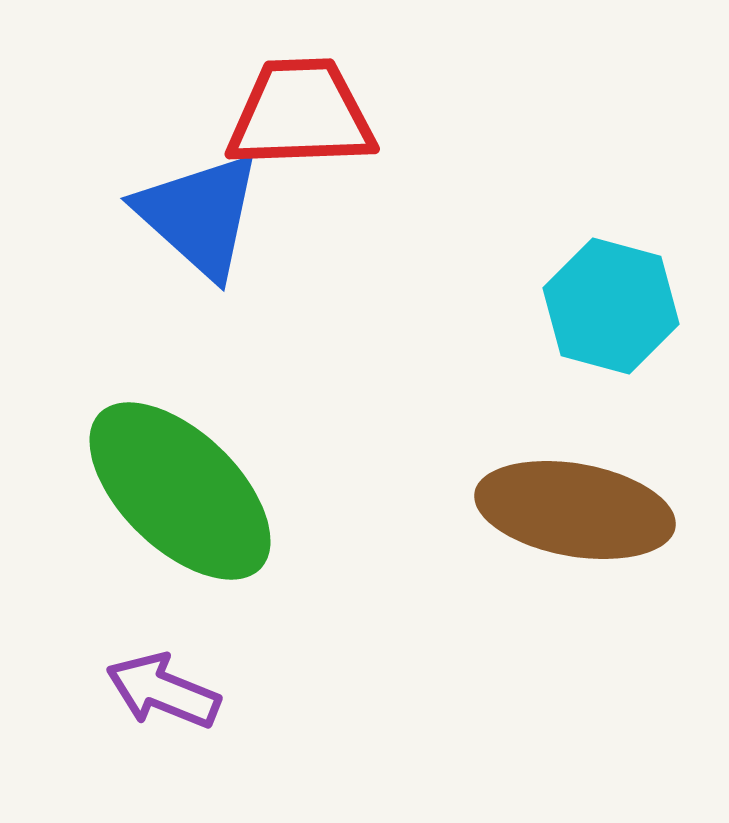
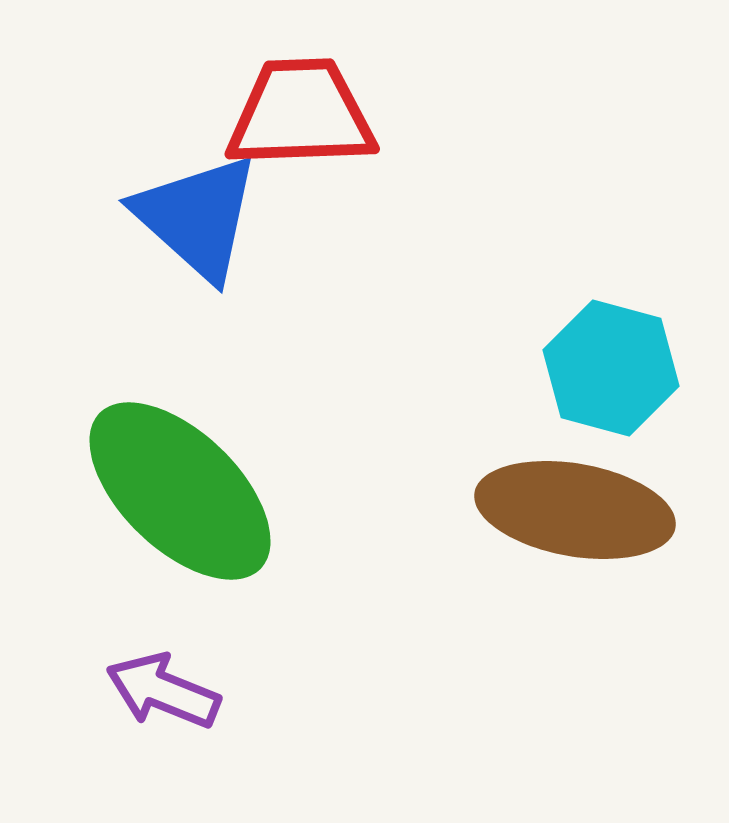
blue triangle: moved 2 px left, 2 px down
cyan hexagon: moved 62 px down
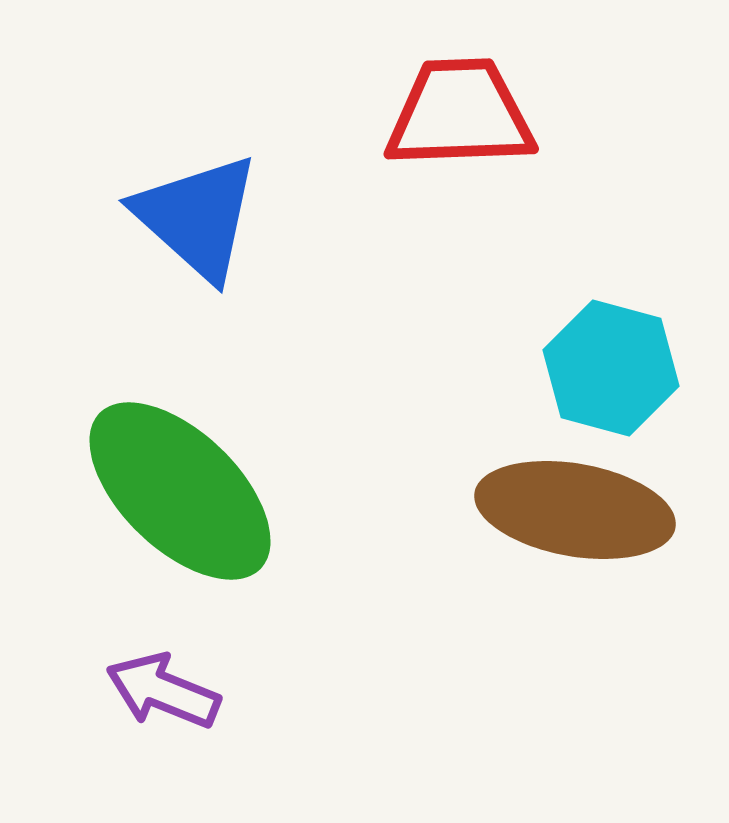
red trapezoid: moved 159 px right
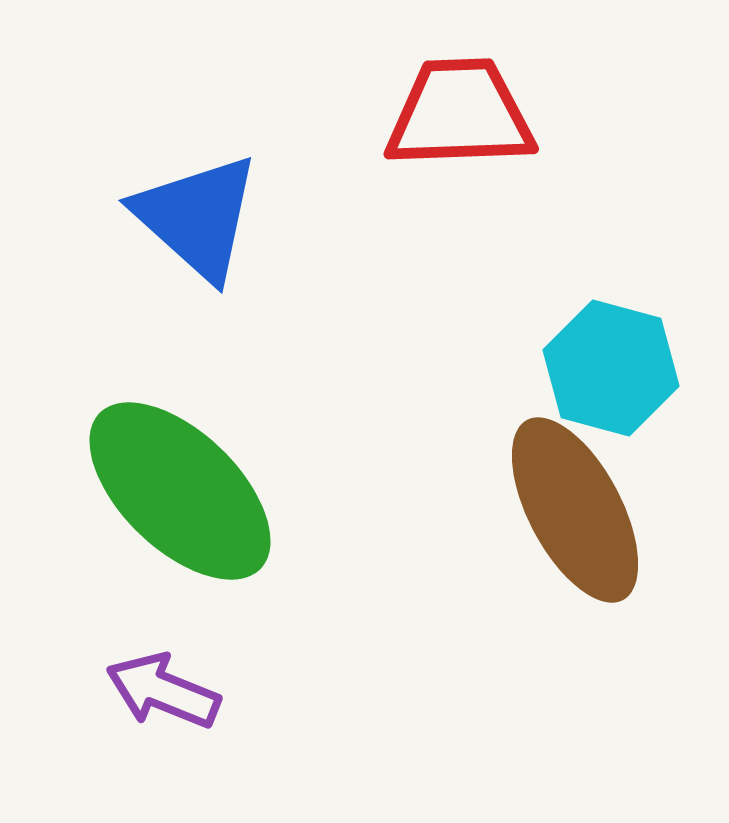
brown ellipse: rotated 52 degrees clockwise
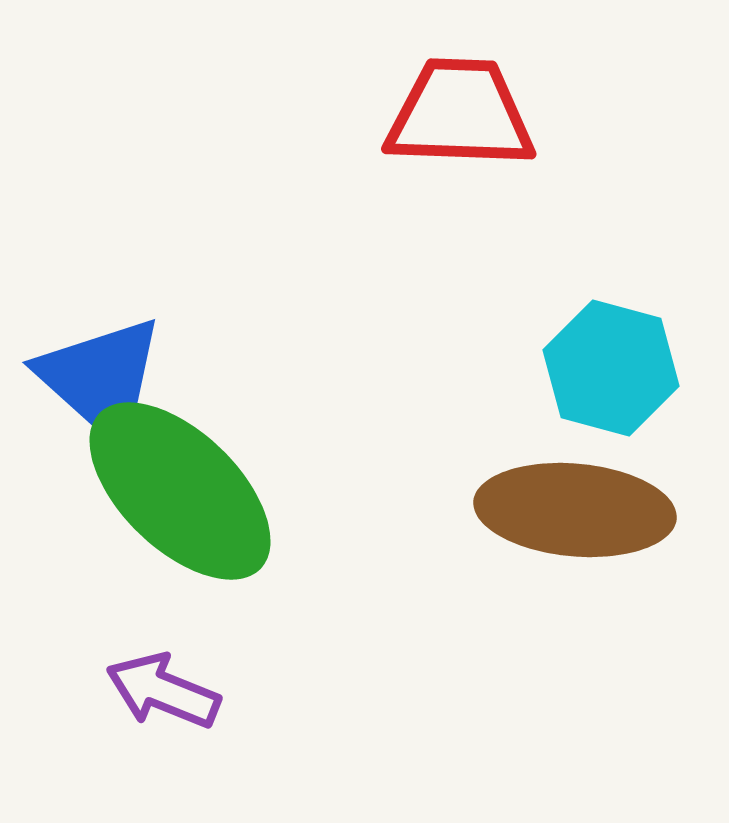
red trapezoid: rotated 4 degrees clockwise
blue triangle: moved 96 px left, 162 px down
brown ellipse: rotated 57 degrees counterclockwise
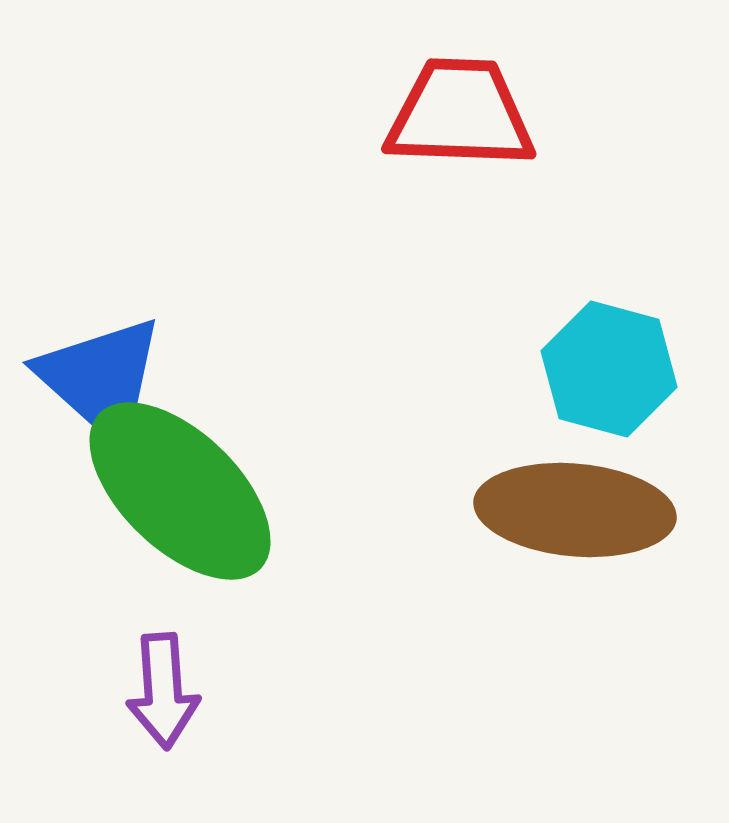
cyan hexagon: moved 2 px left, 1 px down
purple arrow: rotated 116 degrees counterclockwise
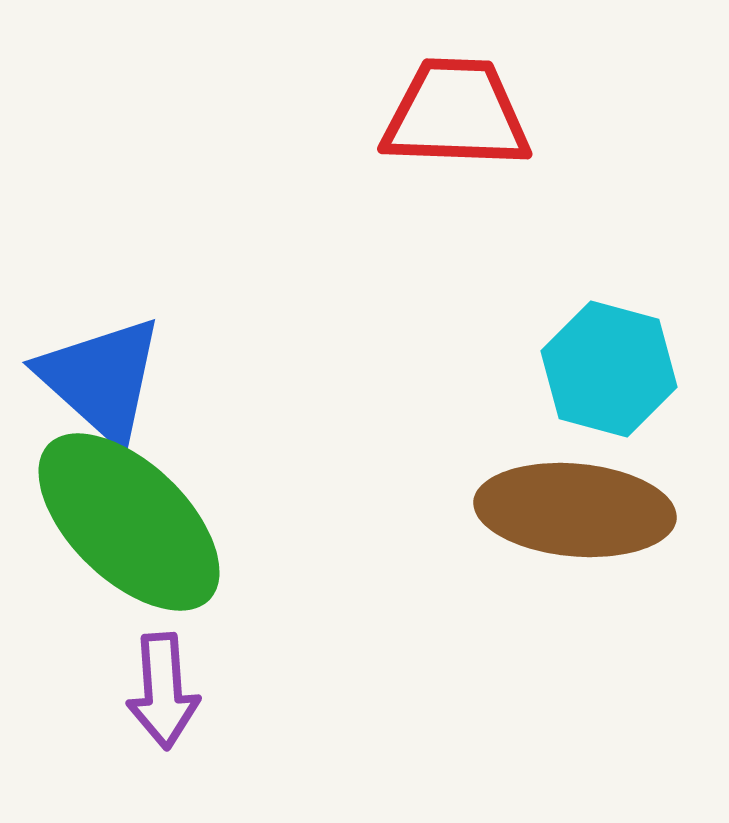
red trapezoid: moved 4 px left
green ellipse: moved 51 px left, 31 px down
